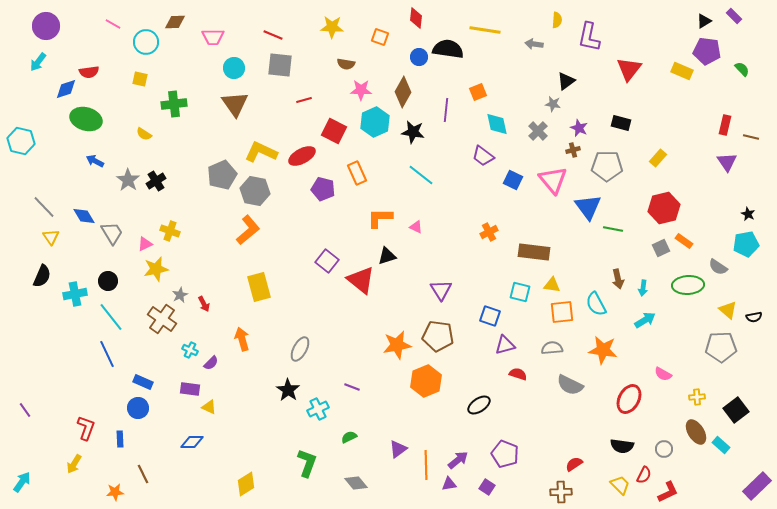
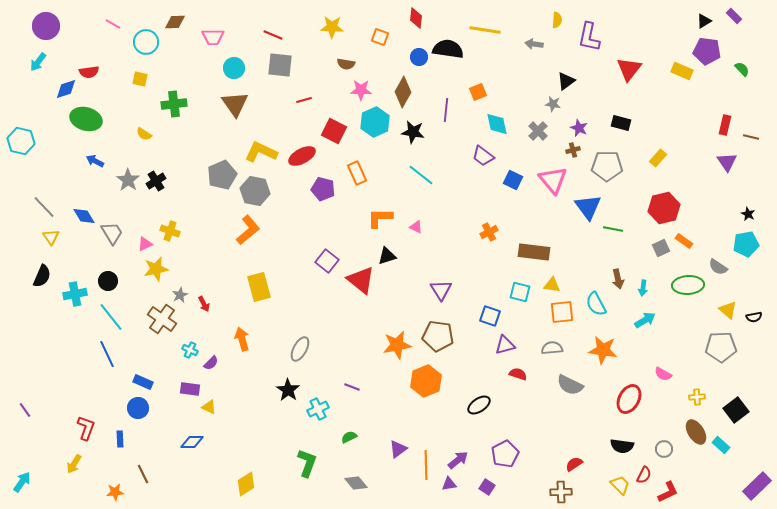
purple pentagon at (505, 454): rotated 24 degrees clockwise
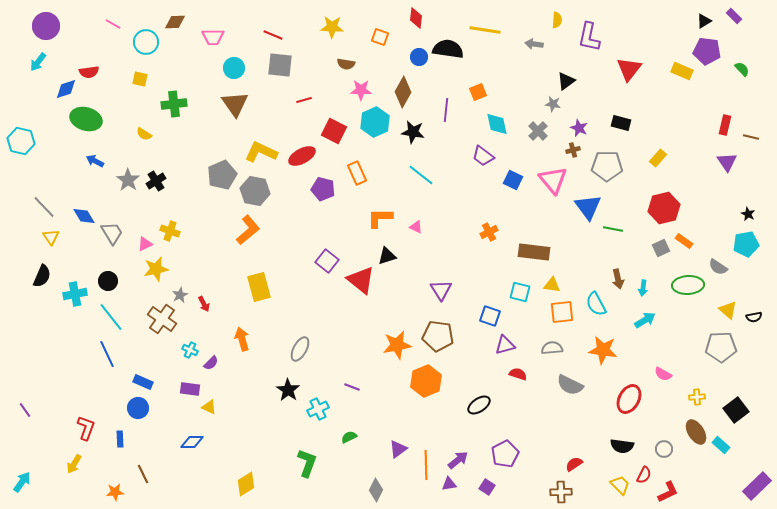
gray diamond at (356, 483): moved 20 px right, 7 px down; rotated 65 degrees clockwise
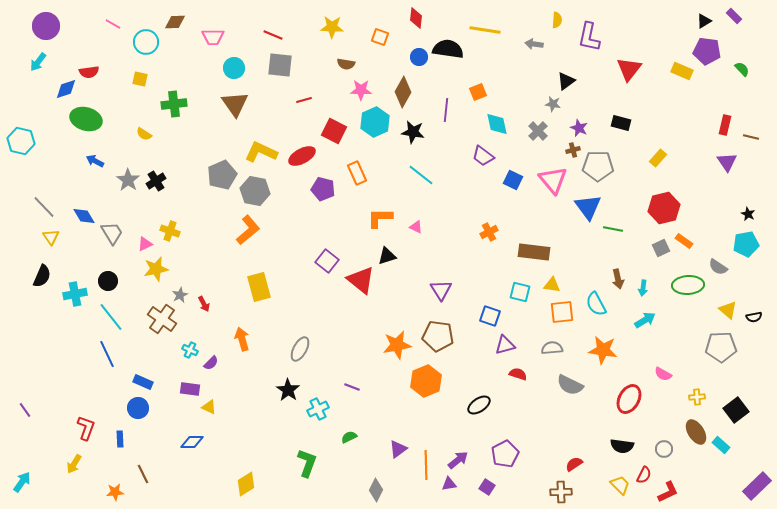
gray pentagon at (607, 166): moved 9 px left
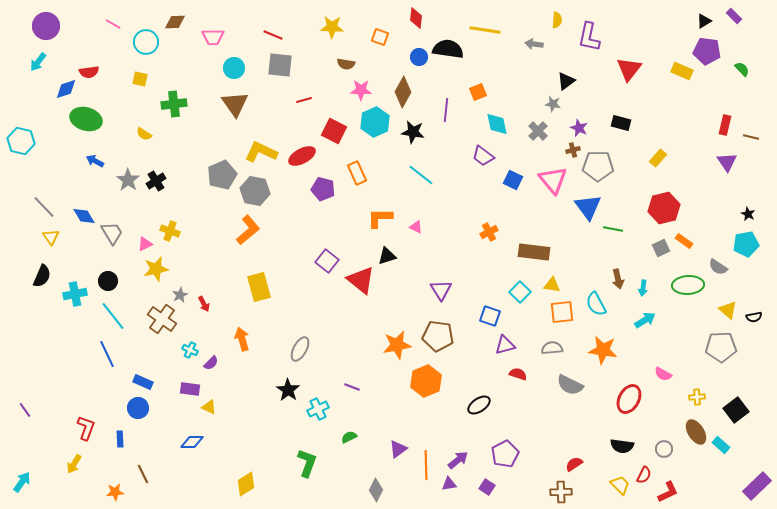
cyan square at (520, 292): rotated 30 degrees clockwise
cyan line at (111, 317): moved 2 px right, 1 px up
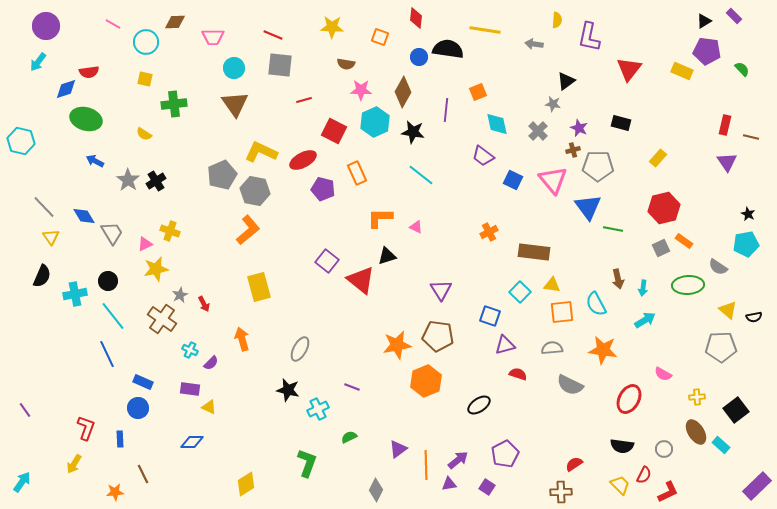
yellow square at (140, 79): moved 5 px right
red ellipse at (302, 156): moved 1 px right, 4 px down
black star at (288, 390): rotated 20 degrees counterclockwise
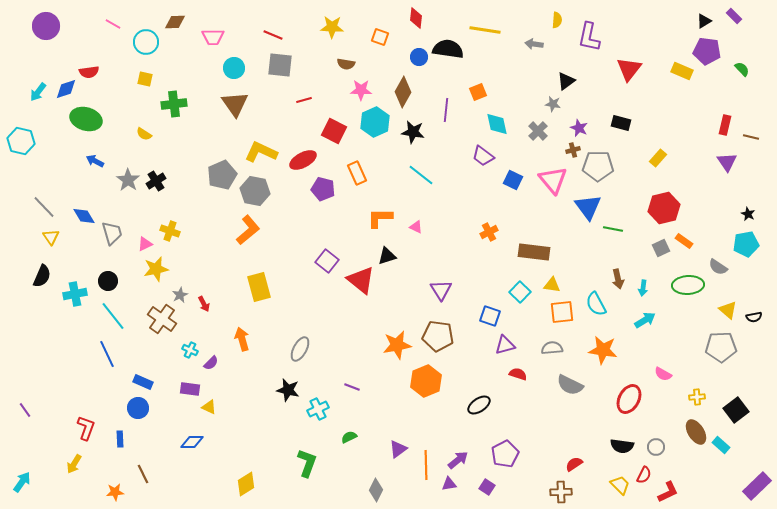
cyan arrow at (38, 62): moved 30 px down
gray trapezoid at (112, 233): rotated 15 degrees clockwise
gray circle at (664, 449): moved 8 px left, 2 px up
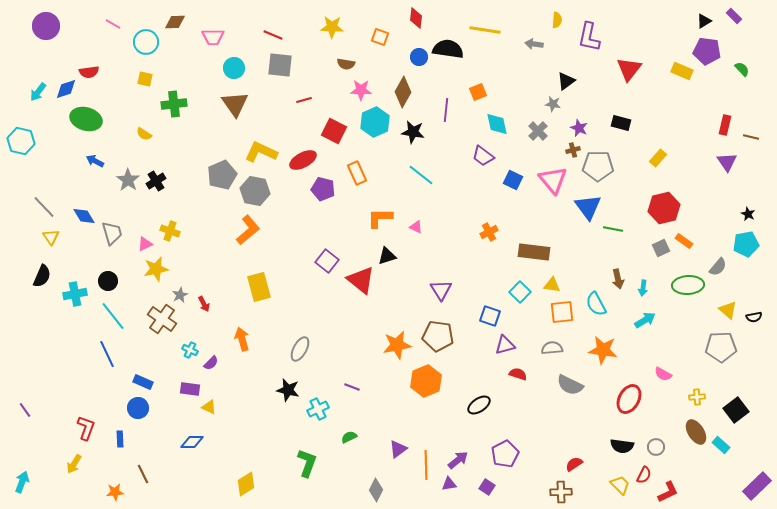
gray semicircle at (718, 267): rotated 84 degrees counterclockwise
cyan arrow at (22, 482): rotated 15 degrees counterclockwise
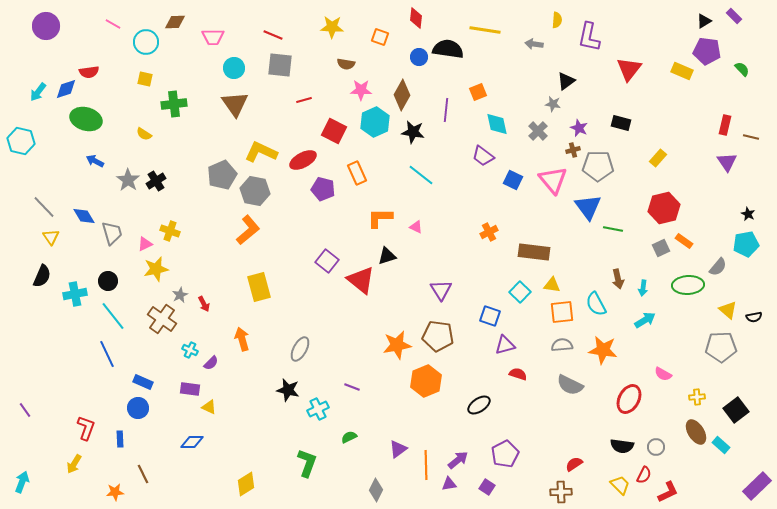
brown diamond at (403, 92): moved 1 px left, 3 px down
gray semicircle at (552, 348): moved 10 px right, 3 px up
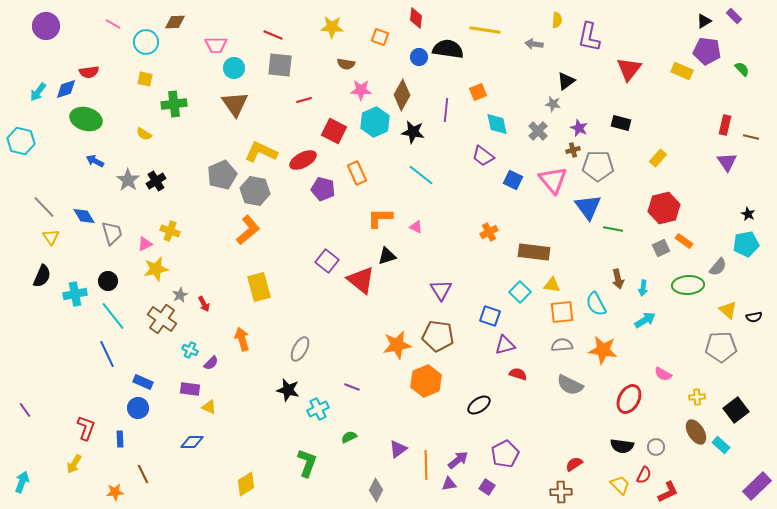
pink trapezoid at (213, 37): moved 3 px right, 8 px down
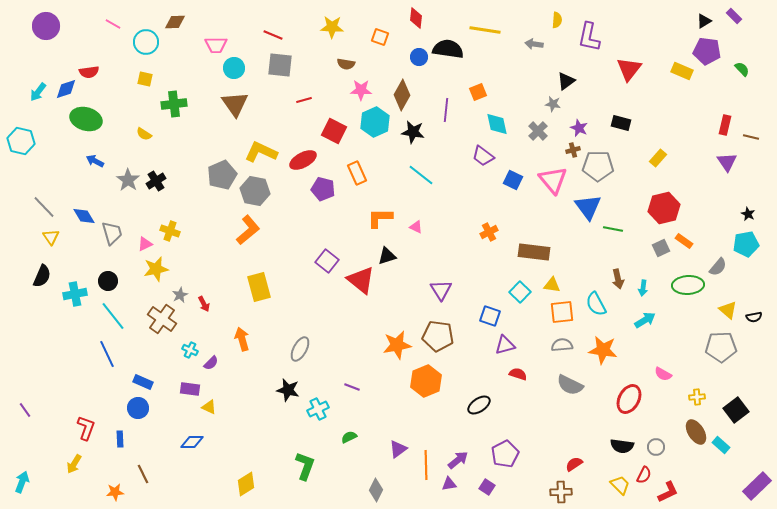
green L-shape at (307, 463): moved 2 px left, 3 px down
